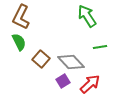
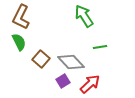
green arrow: moved 3 px left
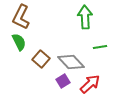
green arrow: moved 1 px right, 1 px down; rotated 30 degrees clockwise
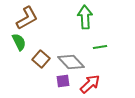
brown L-shape: moved 6 px right, 1 px down; rotated 145 degrees counterclockwise
purple square: rotated 24 degrees clockwise
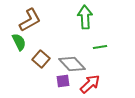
brown L-shape: moved 3 px right, 2 px down
gray diamond: moved 1 px right, 2 px down
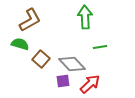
green semicircle: moved 1 px right, 2 px down; rotated 48 degrees counterclockwise
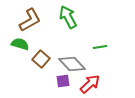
green arrow: moved 17 px left; rotated 25 degrees counterclockwise
